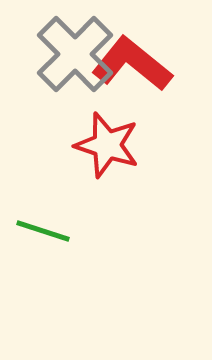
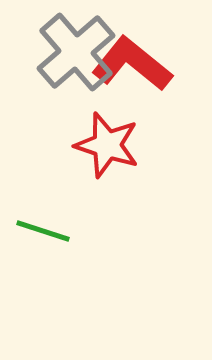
gray cross: moved 1 px right, 2 px up; rotated 4 degrees clockwise
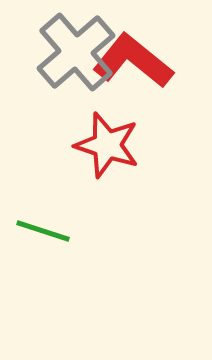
red L-shape: moved 1 px right, 3 px up
